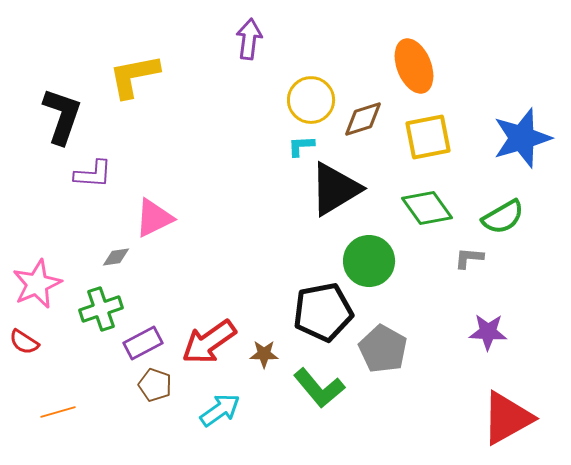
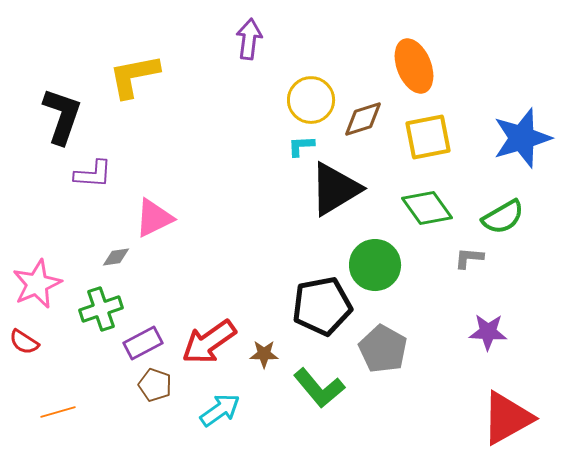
green circle: moved 6 px right, 4 px down
black pentagon: moved 1 px left, 6 px up
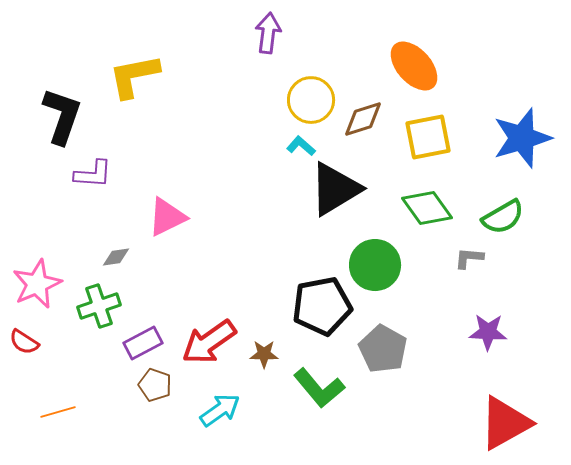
purple arrow: moved 19 px right, 6 px up
orange ellipse: rotated 20 degrees counterclockwise
cyan L-shape: rotated 44 degrees clockwise
pink triangle: moved 13 px right, 1 px up
green cross: moved 2 px left, 3 px up
red triangle: moved 2 px left, 5 px down
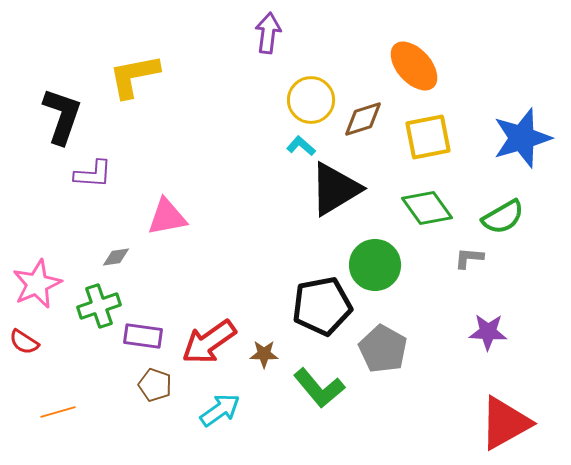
pink triangle: rotated 15 degrees clockwise
purple rectangle: moved 7 px up; rotated 36 degrees clockwise
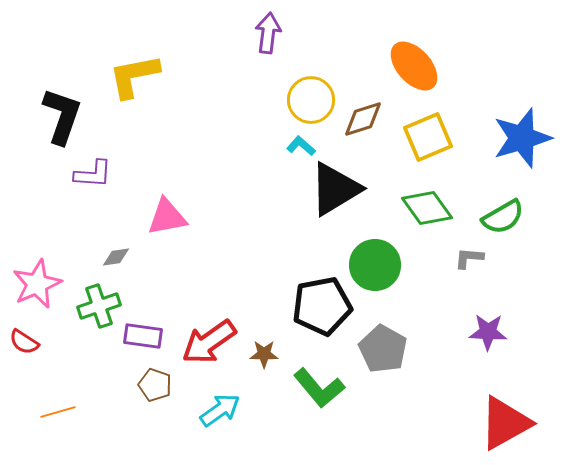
yellow square: rotated 12 degrees counterclockwise
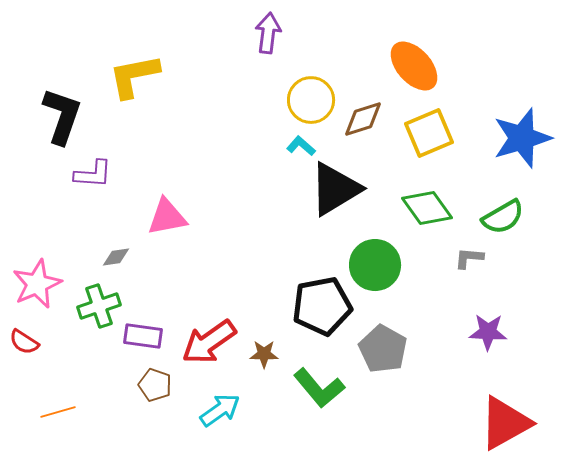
yellow square: moved 1 px right, 4 px up
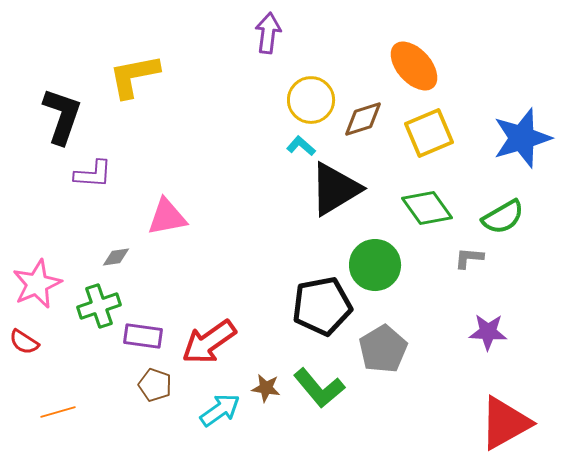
gray pentagon: rotated 12 degrees clockwise
brown star: moved 2 px right, 34 px down; rotated 8 degrees clockwise
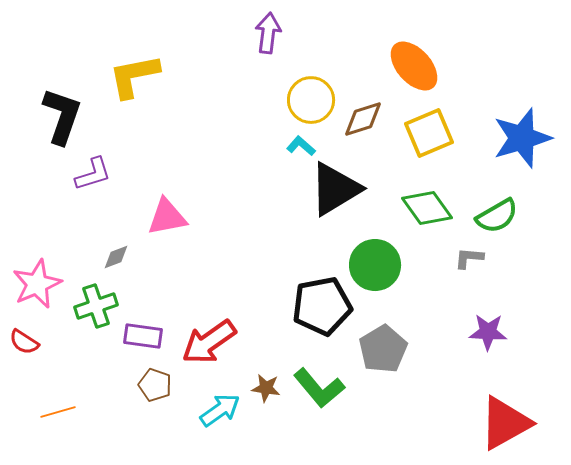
purple L-shape: rotated 21 degrees counterclockwise
green semicircle: moved 6 px left, 1 px up
gray diamond: rotated 12 degrees counterclockwise
green cross: moved 3 px left
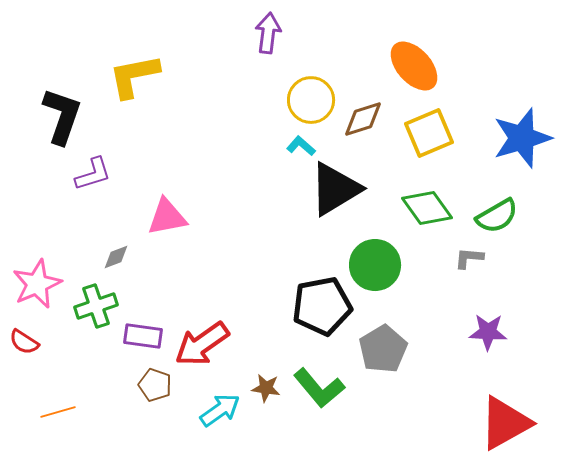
red arrow: moved 7 px left, 2 px down
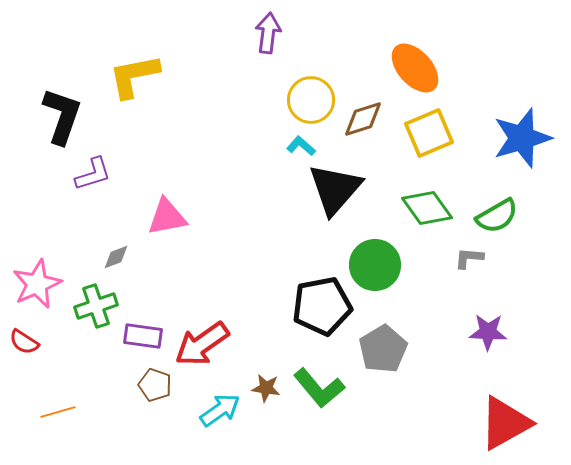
orange ellipse: moved 1 px right, 2 px down
black triangle: rotated 18 degrees counterclockwise
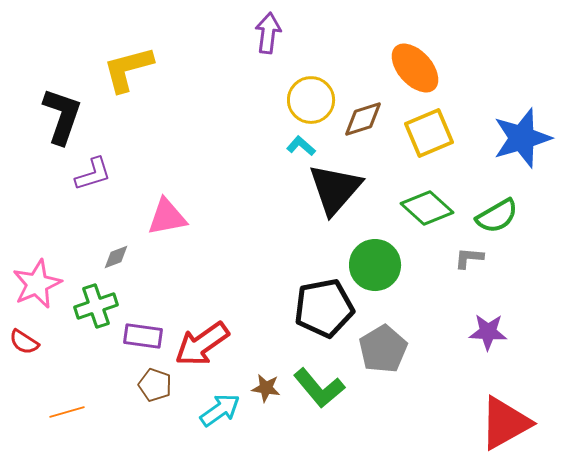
yellow L-shape: moved 6 px left, 7 px up; rotated 4 degrees counterclockwise
green diamond: rotated 12 degrees counterclockwise
black pentagon: moved 2 px right, 2 px down
orange line: moved 9 px right
